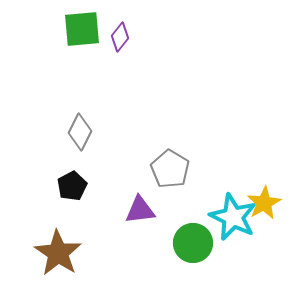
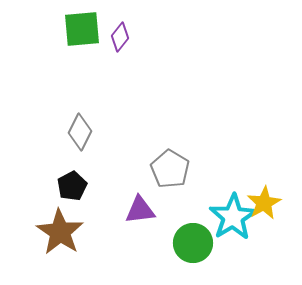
cyan star: rotated 15 degrees clockwise
brown star: moved 2 px right, 21 px up
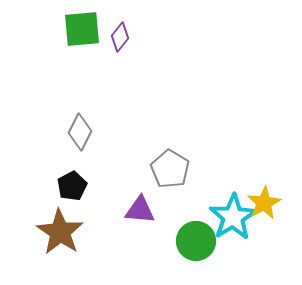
purple triangle: rotated 12 degrees clockwise
green circle: moved 3 px right, 2 px up
